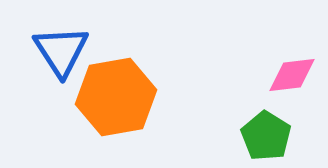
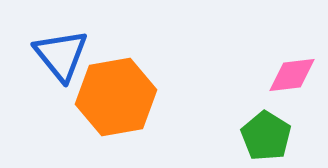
blue triangle: moved 4 px down; rotated 6 degrees counterclockwise
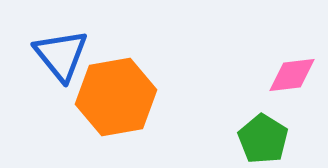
green pentagon: moved 3 px left, 3 px down
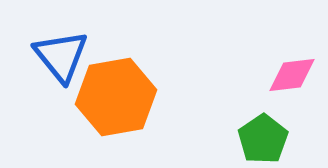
blue triangle: moved 1 px down
green pentagon: rotated 6 degrees clockwise
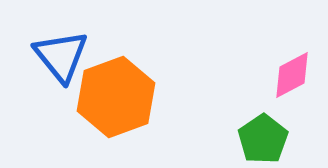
pink diamond: rotated 21 degrees counterclockwise
orange hexagon: rotated 10 degrees counterclockwise
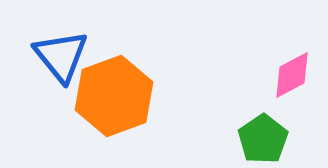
orange hexagon: moved 2 px left, 1 px up
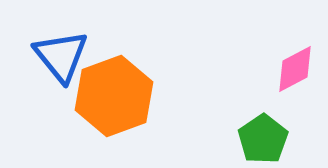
pink diamond: moved 3 px right, 6 px up
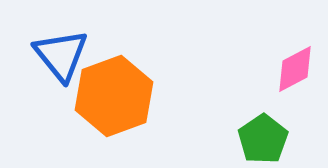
blue triangle: moved 1 px up
